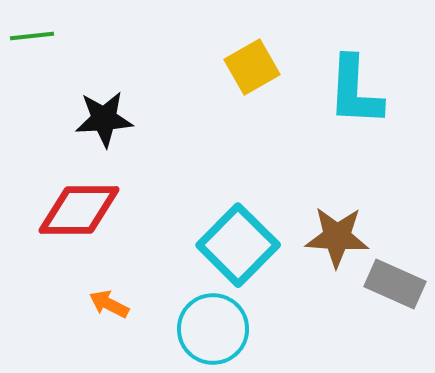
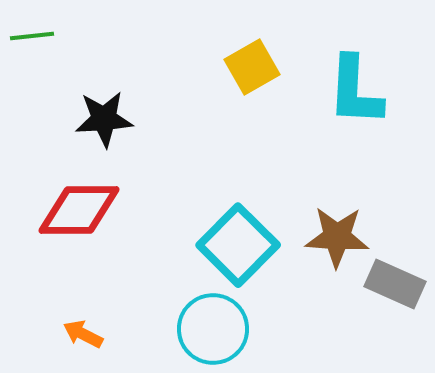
orange arrow: moved 26 px left, 30 px down
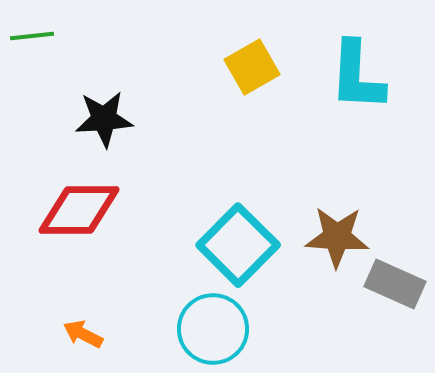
cyan L-shape: moved 2 px right, 15 px up
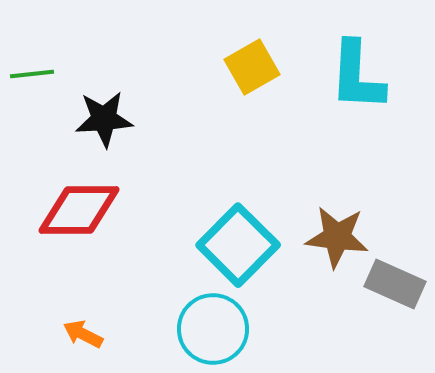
green line: moved 38 px down
brown star: rotated 4 degrees clockwise
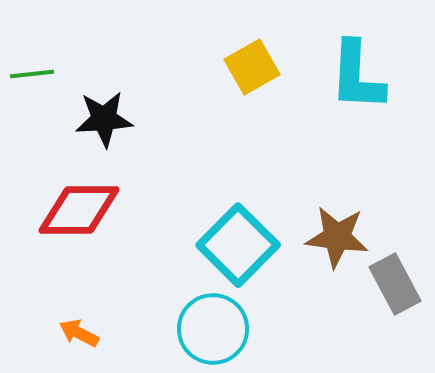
gray rectangle: rotated 38 degrees clockwise
orange arrow: moved 4 px left, 1 px up
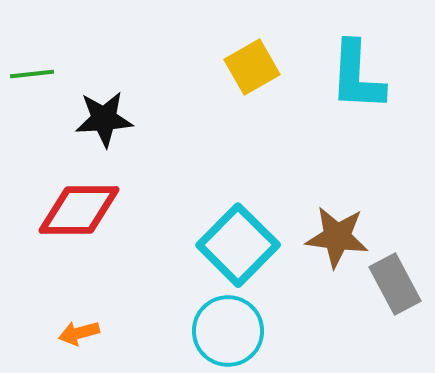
cyan circle: moved 15 px right, 2 px down
orange arrow: rotated 42 degrees counterclockwise
